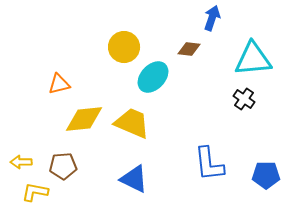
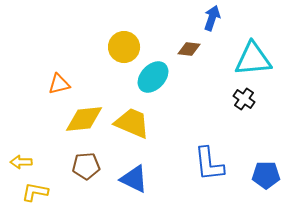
brown pentagon: moved 23 px right
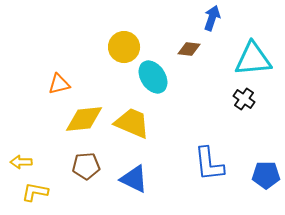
cyan ellipse: rotated 76 degrees counterclockwise
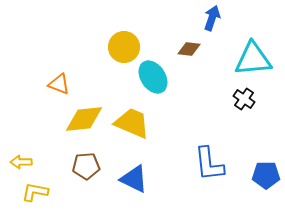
orange triangle: rotated 35 degrees clockwise
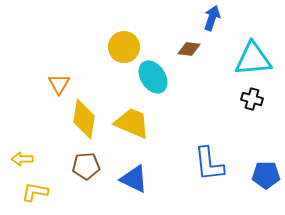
orange triangle: rotated 40 degrees clockwise
black cross: moved 8 px right; rotated 20 degrees counterclockwise
yellow diamond: rotated 75 degrees counterclockwise
yellow arrow: moved 1 px right, 3 px up
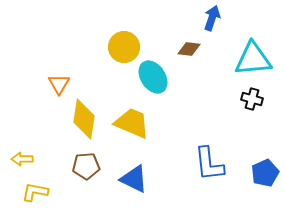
blue pentagon: moved 1 px left, 2 px up; rotated 24 degrees counterclockwise
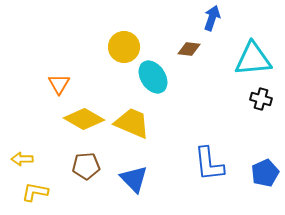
black cross: moved 9 px right
yellow diamond: rotated 69 degrees counterclockwise
blue triangle: rotated 20 degrees clockwise
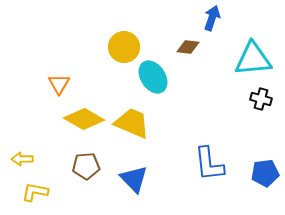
brown diamond: moved 1 px left, 2 px up
blue pentagon: rotated 16 degrees clockwise
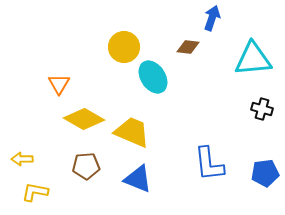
black cross: moved 1 px right, 10 px down
yellow trapezoid: moved 9 px down
blue triangle: moved 4 px right; rotated 24 degrees counterclockwise
